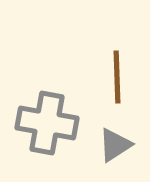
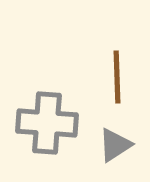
gray cross: rotated 6 degrees counterclockwise
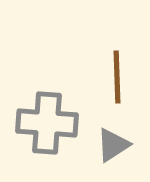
gray triangle: moved 2 px left
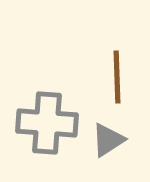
gray triangle: moved 5 px left, 5 px up
